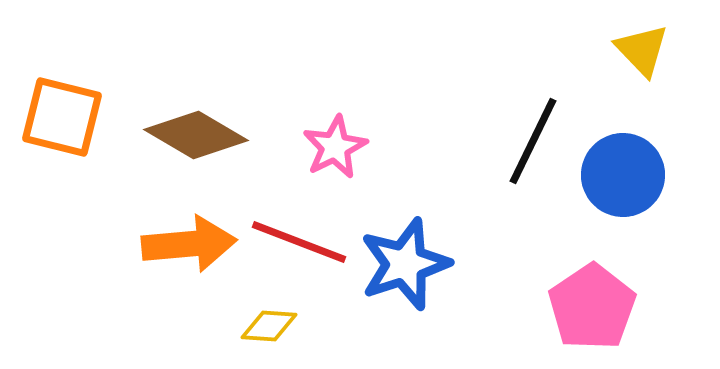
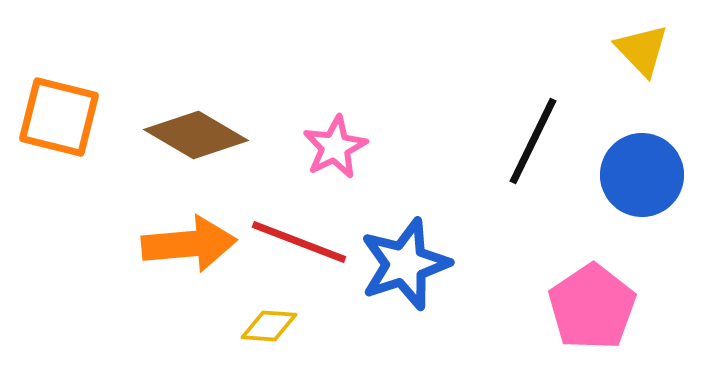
orange square: moved 3 px left
blue circle: moved 19 px right
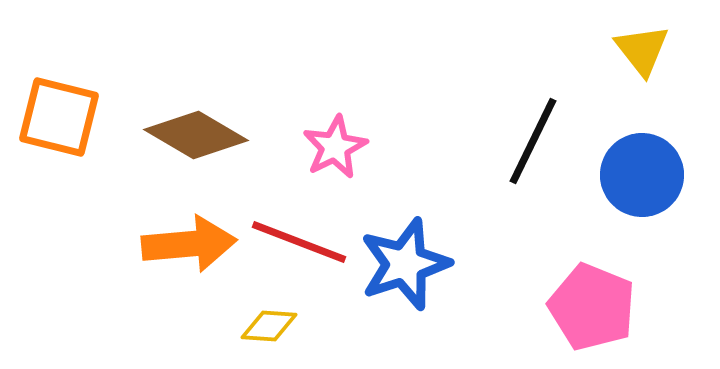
yellow triangle: rotated 6 degrees clockwise
pink pentagon: rotated 16 degrees counterclockwise
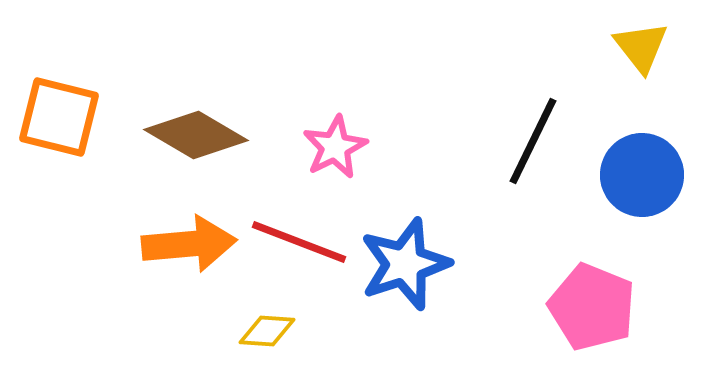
yellow triangle: moved 1 px left, 3 px up
yellow diamond: moved 2 px left, 5 px down
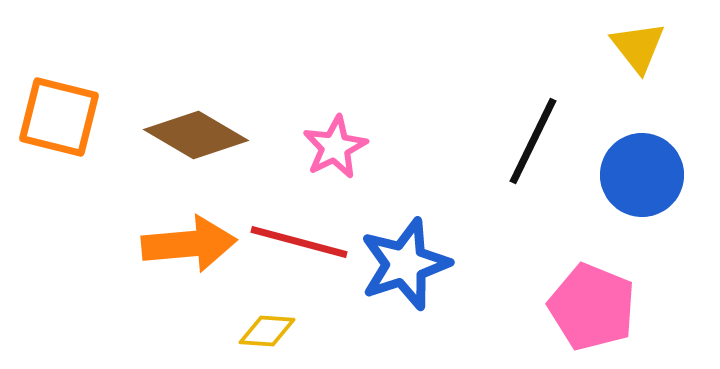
yellow triangle: moved 3 px left
red line: rotated 6 degrees counterclockwise
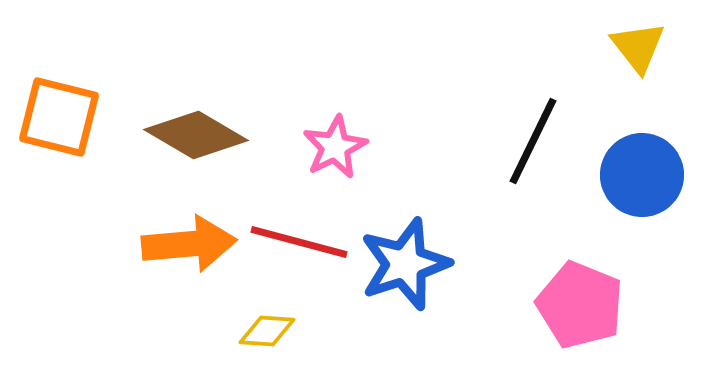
pink pentagon: moved 12 px left, 2 px up
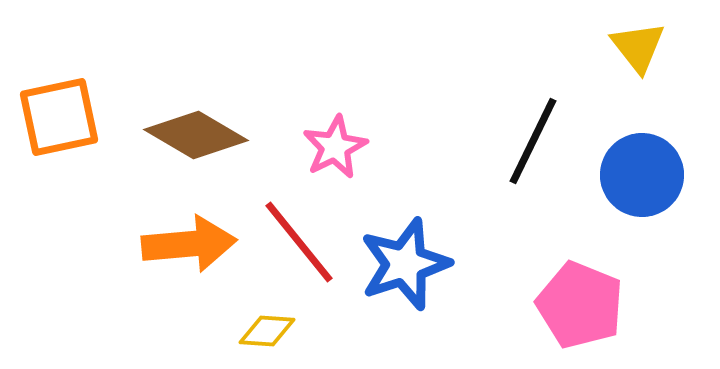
orange square: rotated 26 degrees counterclockwise
red line: rotated 36 degrees clockwise
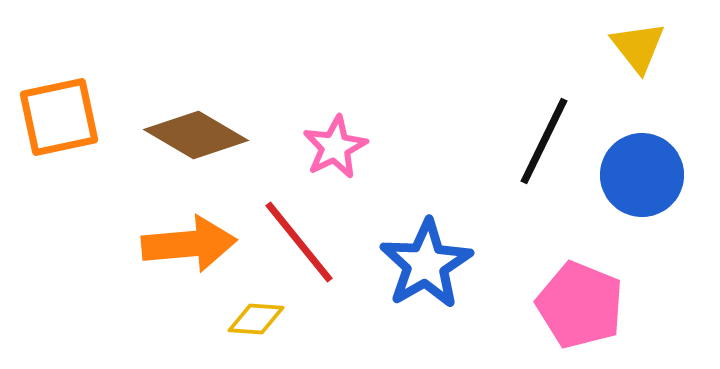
black line: moved 11 px right
blue star: moved 21 px right; rotated 12 degrees counterclockwise
yellow diamond: moved 11 px left, 12 px up
